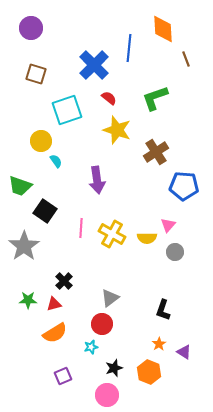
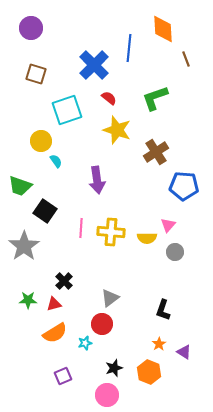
yellow cross: moved 1 px left, 2 px up; rotated 24 degrees counterclockwise
cyan star: moved 6 px left, 4 px up
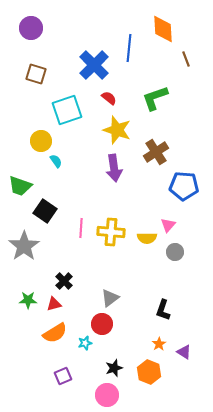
purple arrow: moved 17 px right, 12 px up
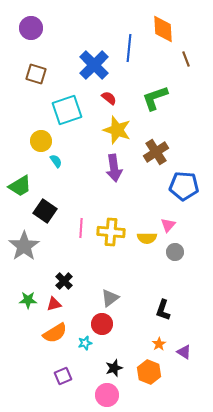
green trapezoid: rotated 50 degrees counterclockwise
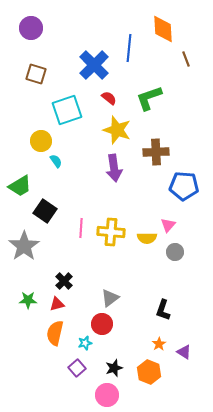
green L-shape: moved 6 px left
brown cross: rotated 30 degrees clockwise
red triangle: moved 3 px right
orange semicircle: rotated 135 degrees clockwise
purple square: moved 14 px right, 8 px up; rotated 18 degrees counterclockwise
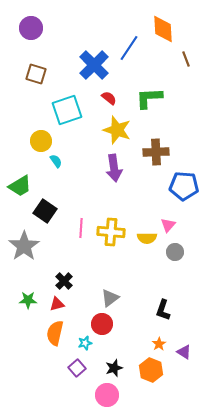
blue line: rotated 28 degrees clockwise
green L-shape: rotated 16 degrees clockwise
orange hexagon: moved 2 px right, 2 px up
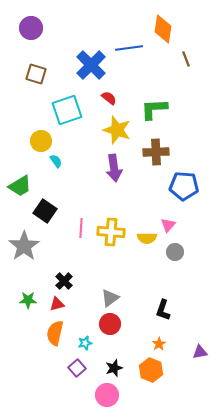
orange diamond: rotated 12 degrees clockwise
blue line: rotated 48 degrees clockwise
blue cross: moved 3 px left
green L-shape: moved 5 px right, 11 px down
red circle: moved 8 px right
purple triangle: moved 16 px right; rotated 42 degrees counterclockwise
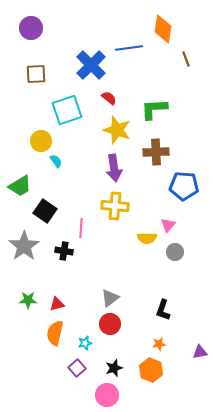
brown square: rotated 20 degrees counterclockwise
yellow cross: moved 4 px right, 26 px up
black cross: moved 30 px up; rotated 36 degrees counterclockwise
orange star: rotated 24 degrees clockwise
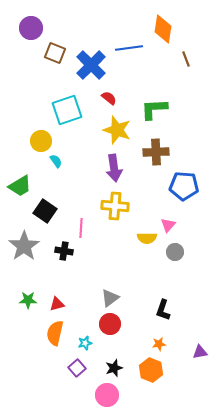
brown square: moved 19 px right, 21 px up; rotated 25 degrees clockwise
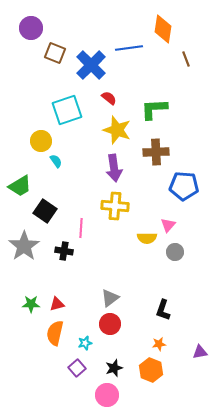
green star: moved 3 px right, 4 px down
